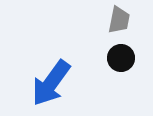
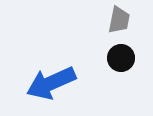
blue arrow: rotated 30 degrees clockwise
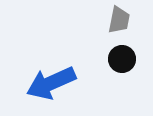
black circle: moved 1 px right, 1 px down
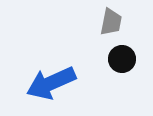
gray trapezoid: moved 8 px left, 2 px down
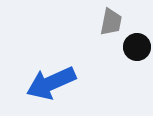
black circle: moved 15 px right, 12 px up
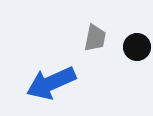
gray trapezoid: moved 16 px left, 16 px down
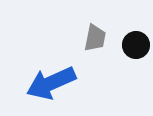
black circle: moved 1 px left, 2 px up
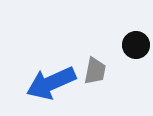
gray trapezoid: moved 33 px down
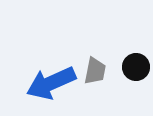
black circle: moved 22 px down
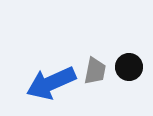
black circle: moved 7 px left
